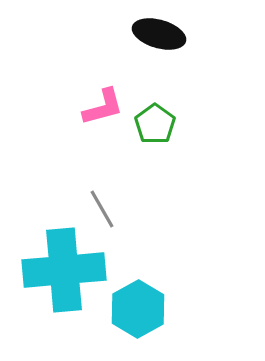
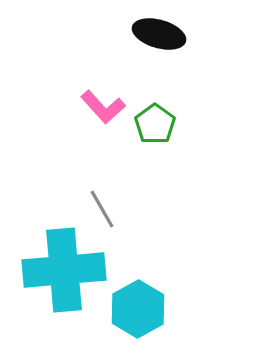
pink L-shape: rotated 63 degrees clockwise
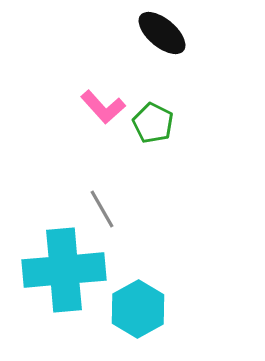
black ellipse: moved 3 px right, 1 px up; rotated 24 degrees clockwise
green pentagon: moved 2 px left, 1 px up; rotated 9 degrees counterclockwise
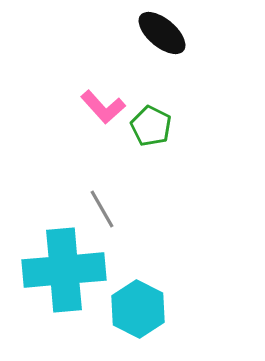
green pentagon: moved 2 px left, 3 px down
cyan hexagon: rotated 4 degrees counterclockwise
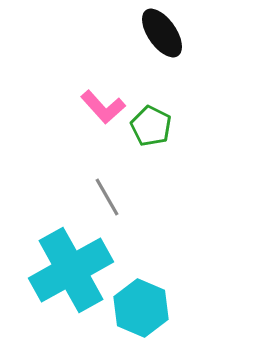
black ellipse: rotated 15 degrees clockwise
gray line: moved 5 px right, 12 px up
cyan cross: moved 7 px right; rotated 24 degrees counterclockwise
cyan hexagon: moved 3 px right, 1 px up; rotated 4 degrees counterclockwise
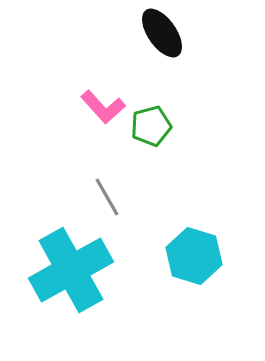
green pentagon: rotated 30 degrees clockwise
cyan hexagon: moved 53 px right, 52 px up; rotated 6 degrees counterclockwise
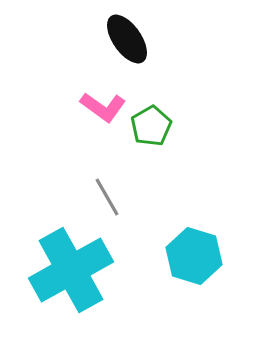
black ellipse: moved 35 px left, 6 px down
pink L-shape: rotated 12 degrees counterclockwise
green pentagon: rotated 15 degrees counterclockwise
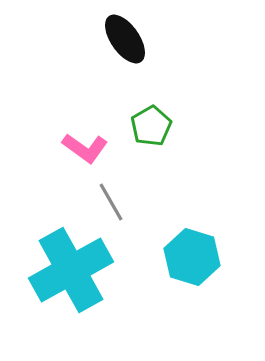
black ellipse: moved 2 px left
pink L-shape: moved 18 px left, 41 px down
gray line: moved 4 px right, 5 px down
cyan hexagon: moved 2 px left, 1 px down
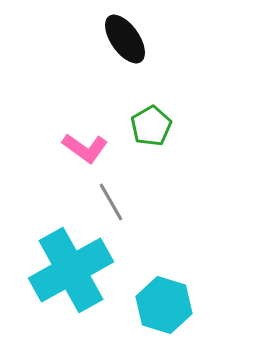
cyan hexagon: moved 28 px left, 48 px down
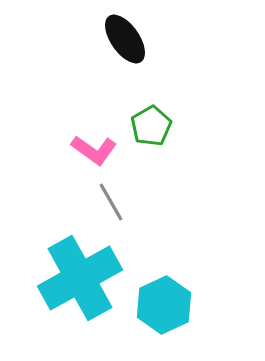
pink L-shape: moved 9 px right, 2 px down
cyan cross: moved 9 px right, 8 px down
cyan hexagon: rotated 18 degrees clockwise
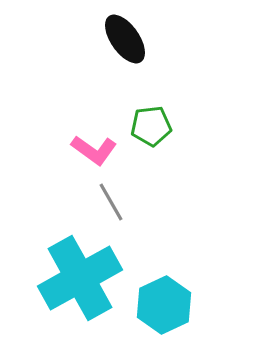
green pentagon: rotated 24 degrees clockwise
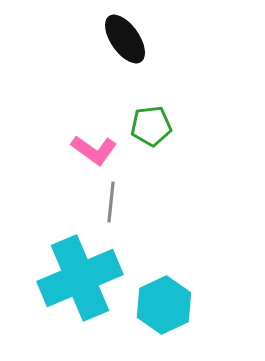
gray line: rotated 36 degrees clockwise
cyan cross: rotated 6 degrees clockwise
